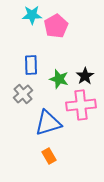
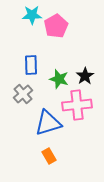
pink cross: moved 4 px left
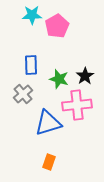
pink pentagon: moved 1 px right
orange rectangle: moved 6 px down; rotated 49 degrees clockwise
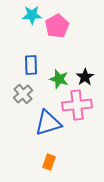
black star: moved 1 px down
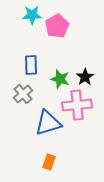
green star: moved 1 px right
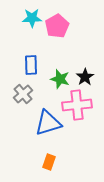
cyan star: moved 3 px down
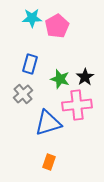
blue rectangle: moved 1 px left, 1 px up; rotated 18 degrees clockwise
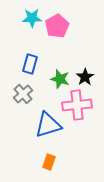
blue triangle: moved 2 px down
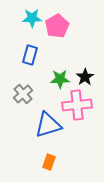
blue rectangle: moved 9 px up
green star: rotated 18 degrees counterclockwise
